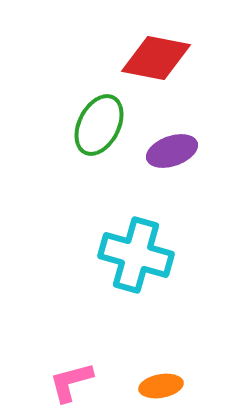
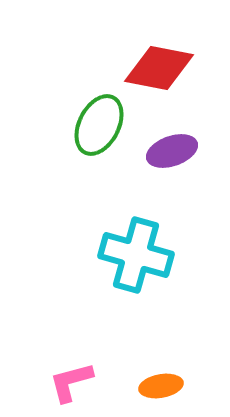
red diamond: moved 3 px right, 10 px down
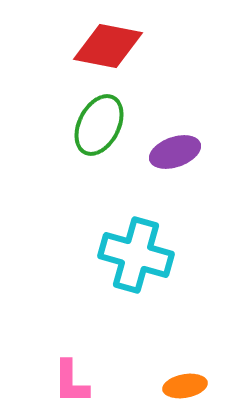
red diamond: moved 51 px left, 22 px up
purple ellipse: moved 3 px right, 1 px down
pink L-shape: rotated 75 degrees counterclockwise
orange ellipse: moved 24 px right
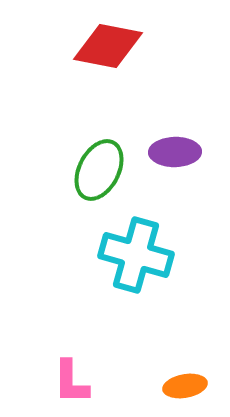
green ellipse: moved 45 px down
purple ellipse: rotated 18 degrees clockwise
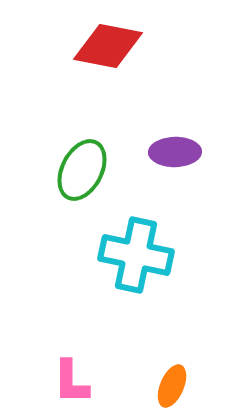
green ellipse: moved 17 px left
cyan cross: rotated 4 degrees counterclockwise
orange ellipse: moved 13 px left; rotated 57 degrees counterclockwise
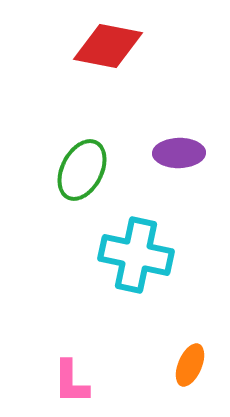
purple ellipse: moved 4 px right, 1 px down
orange ellipse: moved 18 px right, 21 px up
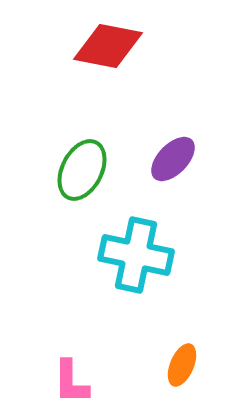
purple ellipse: moved 6 px left, 6 px down; rotated 45 degrees counterclockwise
orange ellipse: moved 8 px left
